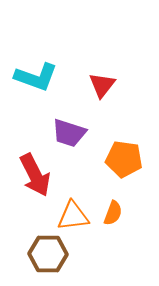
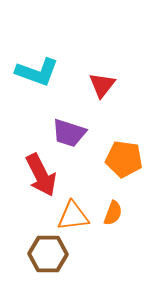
cyan L-shape: moved 1 px right, 5 px up
red arrow: moved 6 px right
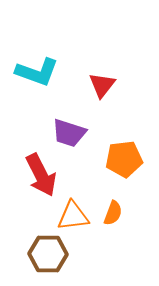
orange pentagon: rotated 15 degrees counterclockwise
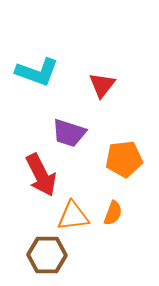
brown hexagon: moved 1 px left, 1 px down
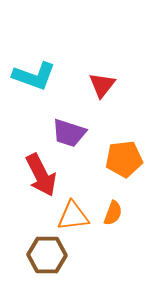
cyan L-shape: moved 3 px left, 4 px down
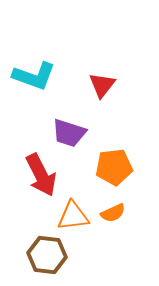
orange pentagon: moved 10 px left, 8 px down
orange semicircle: rotated 45 degrees clockwise
brown hexagon: rotated 6 degrees clockwise
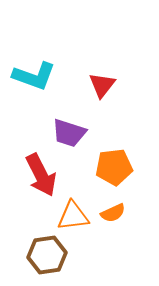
brown hexagon: rotated 15 degrees counterclockwise
